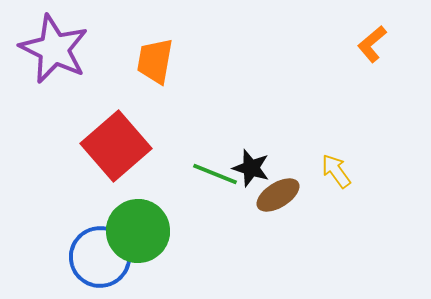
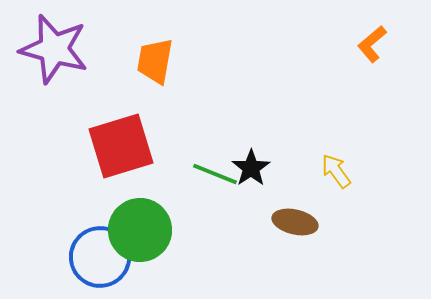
purple star: rotated 10 degrees counterclockwise
red square: moved 5 px right; rotated 24 degrees clockwise
black star: rotated 21 degrees clockwise
brown ellipse: moved 17 px right, 27 px down; rotated 45 degrees clockwise
green circle: moved 2 px right, 1 px up
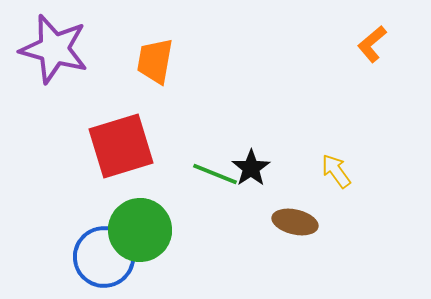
blue circle: moved 4 px right
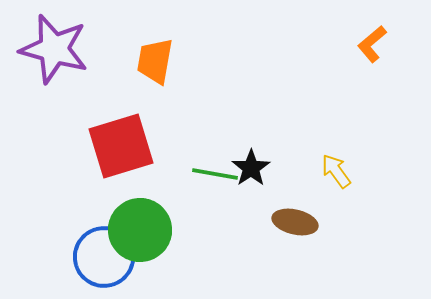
green line: rotated 12 degrees counterclockwise
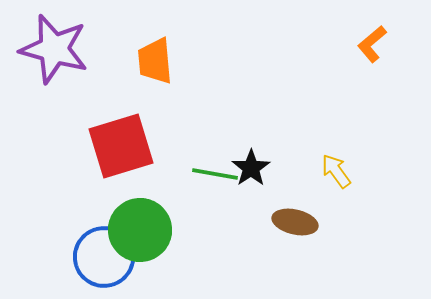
orange trapezoid: rotated 15 degrees counterclockwise
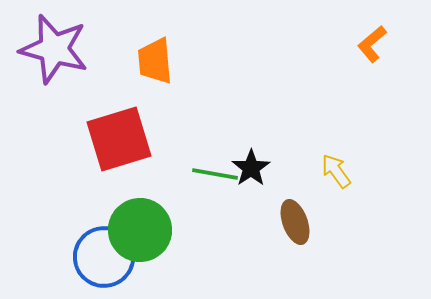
red square: moved 2 px left, 7 px up
brown ellipse: rotated 57 degrees clockwise
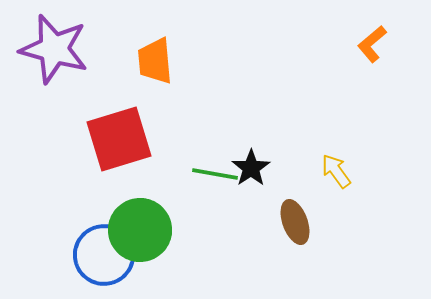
blue circle: moved 2 px up
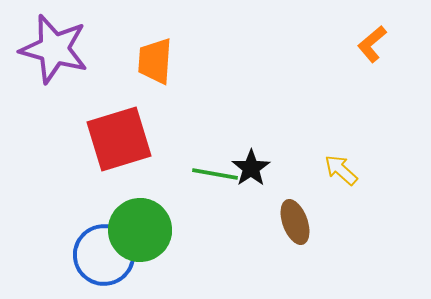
orange trapezoid: rotated 9 degrees clockwise
yellow arrow: moved 5 px right, 1 px up; rotated 12 degrees counterclockwise
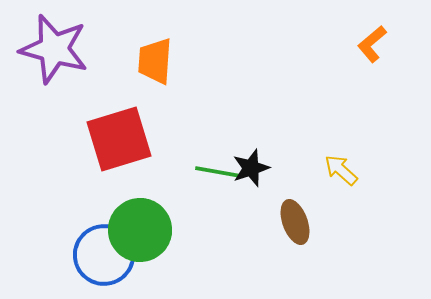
black star: rotated 15 degrees clockwise
green line: moved 3 px right, 2 px up
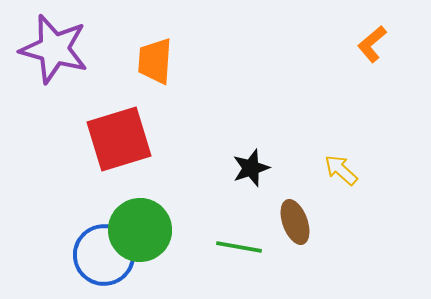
green line: moved 21 px right, 75 px down
